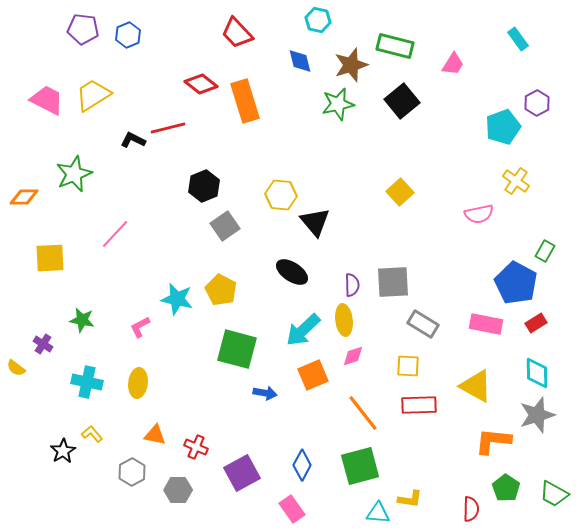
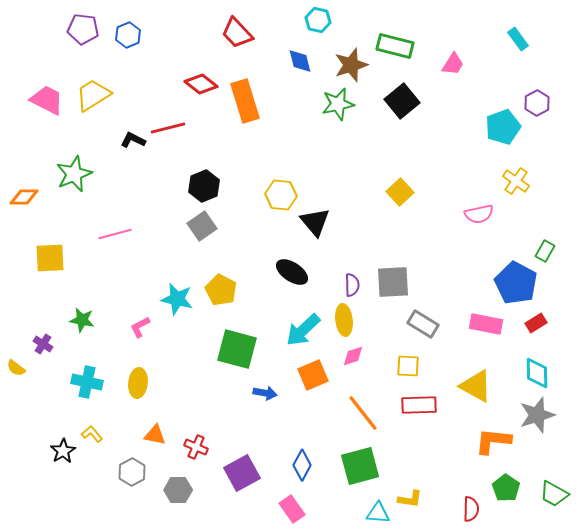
gray square at (225, 226): moved 23 px left
pink line at (115, 234): rotated 32 degrees clockwise
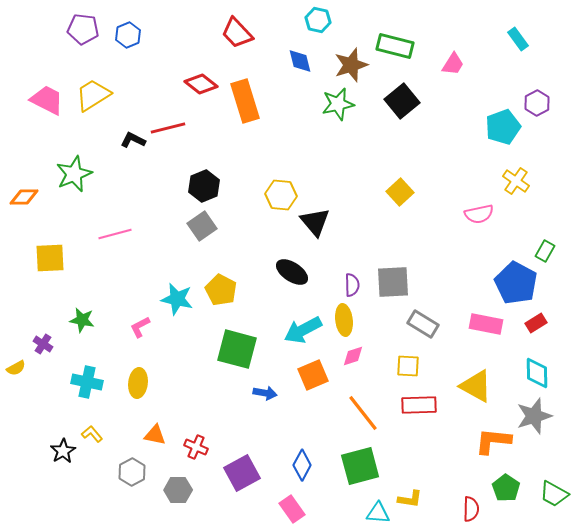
cyan arrow at (303, 330): rotated 15 degrees clockwise
yellow semicircle at (16, 368): rotated 66 degrees counterclockwise
gray star at (537, 415): moved 3 px left, 1 px down
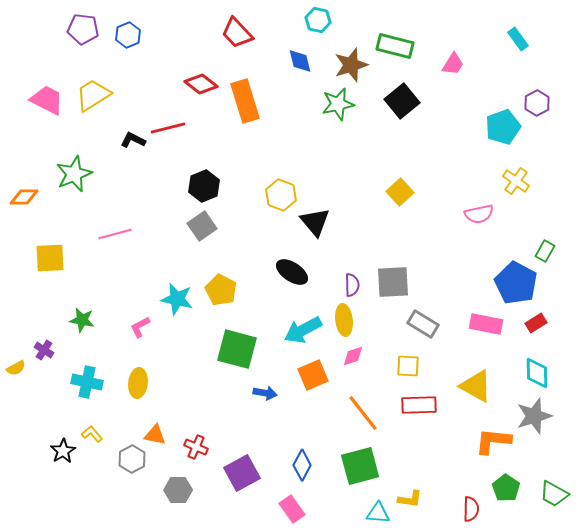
yellow hexagon at (281, 195): rotated 16 degrees clockwise
purple cross at (43, 344): moved 1 px right, 6 px down
gray hexagon at (132, 472): moved 13 px up
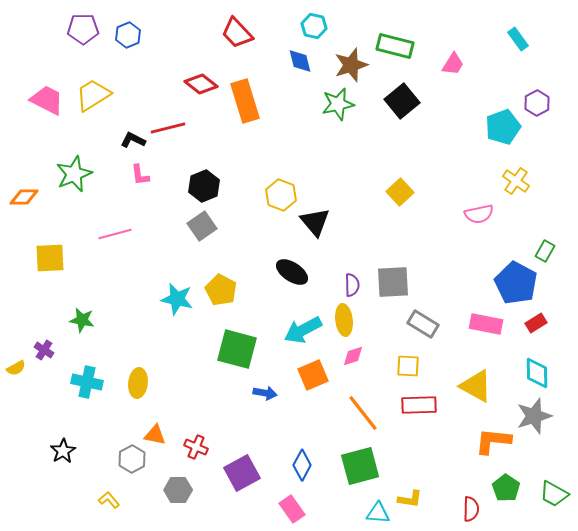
cyan hexagon at (318, 20): moved 4 px left, 6 px down
purple pentagon at (83, 29): rotated 8 degrees counterclockwise
pink L-shape at (140, 327): moved 152 px up; rotated 70 degrees counterclockwise
yellow L-shape at (92, 434): moved 17 px right, 66 px down
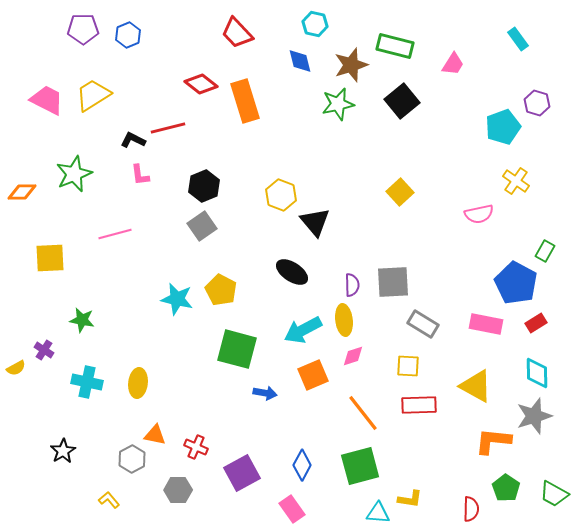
cyan hexagon at (314, 26): moved 1 px right, 2 px up
purple hexagon at (537, 103): rotated 15 degrees counterclockwise
orange diamond at (24, 197): moved 2 px left, 5 px up
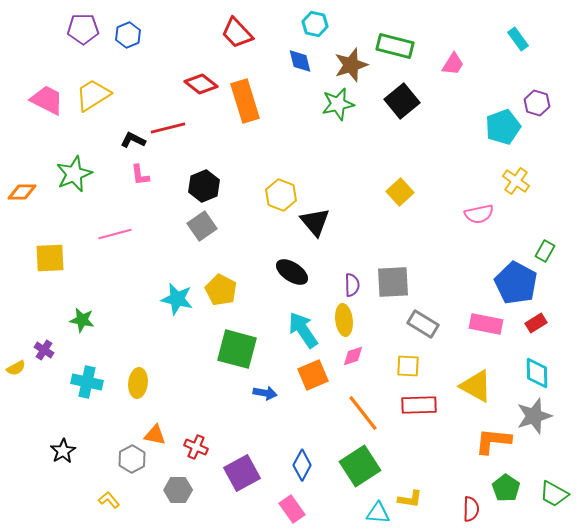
cyan arrow at (303, 330): rotated 84 degrees clockwise
green square at (360, 466): rotated 18 degrees counterclockwise
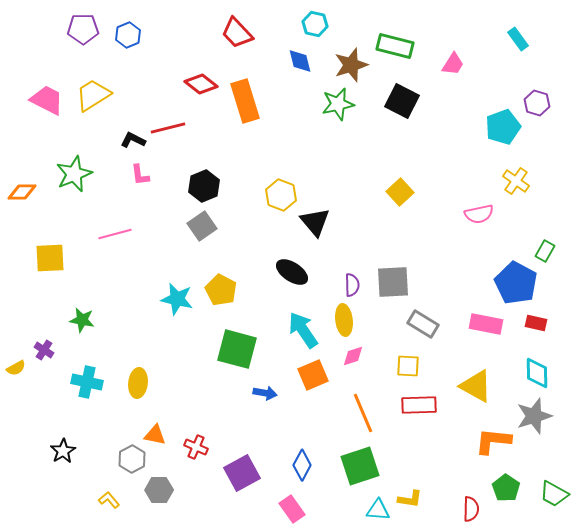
black square at (402, 101): rotated 24 degrees counterclockwise
red rectangle at (536, 323): rotated 45 degrees clockwise
orange line at (363, 413): rotated 15 degrees clockwise
green square at (360, 466): rotated 15 degrees clockwise
gray hexagon at (178, 490): moved 19 px left
cyan triangle at (378, 513): moved 3 px up
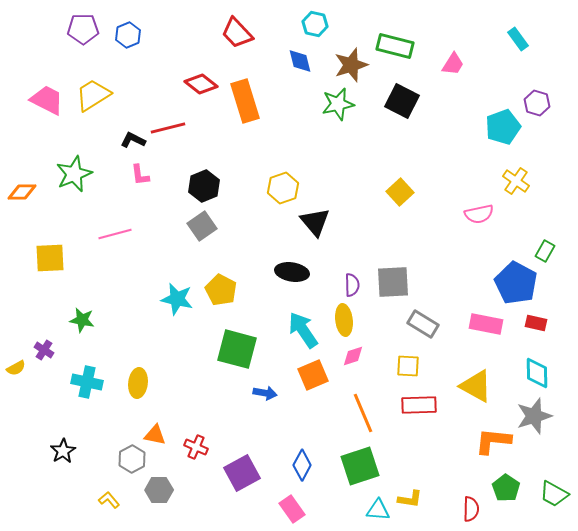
yellow hexagon at (281, 195): moved 2 px right, 7 px up; rotated 20 degrees clockwise
black ellipse at (292, 272): rotated 24 degrees counterclockwise
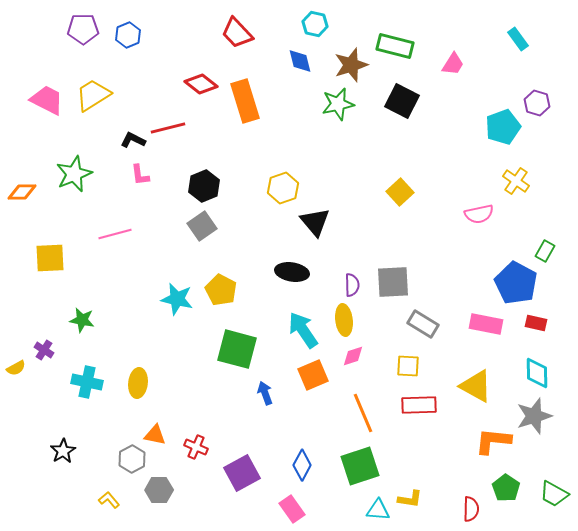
blue arrow at (265, 393): rotated 120 degrees counterclockwise
